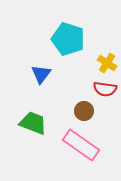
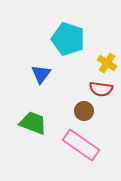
red semicircle: moved 4 px left
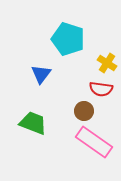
pink rectangle: moved 13 px right, 3 px up
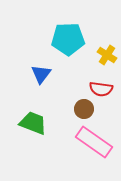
cyan pentagon: rotated 20 degrees counterclockwise
yellow cross: moved 8 px up
brown circle: moved 2 px up
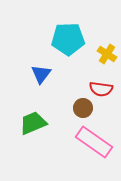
yellow cross: moved 1 px up
brown circle: moved 1 px left, 1 px up
green trapezoid: rotated 44 degrees counterclockwise
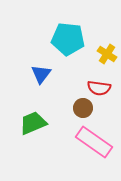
cyan pentagon: rotated 8 degrees clockwise
red semicircle: moved 2 px left, 1 px up
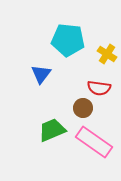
cyan pentagon: moved 1 px down
green trapezoid: moved 19 px right, 7 px down
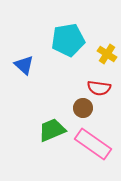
cyan pentagon: rotated 16 degrees counterclockwise
blue triangle: moved 17 px left, 9 px up; rotated 25 degrees counterclockwise
pink rectangle: moved 1 px left, 2 px down
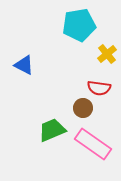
cyan pentagon: moved 11 px right, 15 px up
yellow cross: rotated 18 degrees clockwise
blue triangle: rotated 15 degrees counterclockwise
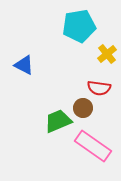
cyan pentagon: moved 1 px down
green trapezoid: moved 6 px right, 9 px up
pink rectangle: moved 2 px down
